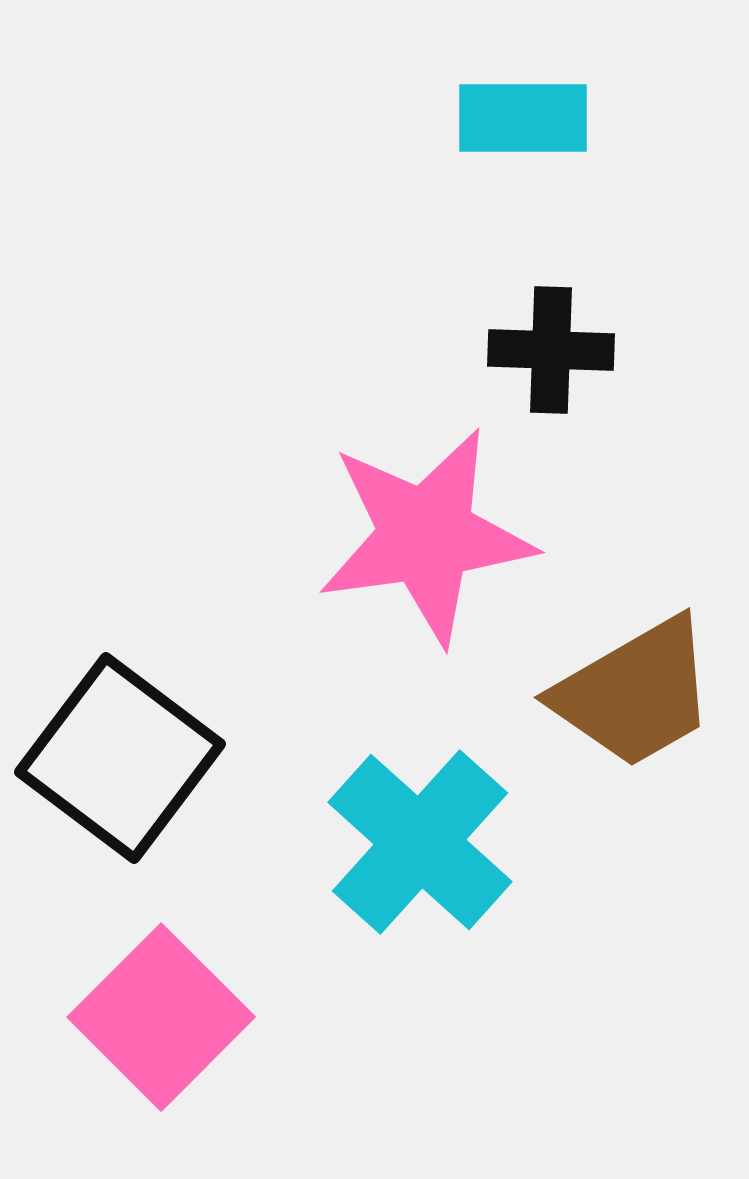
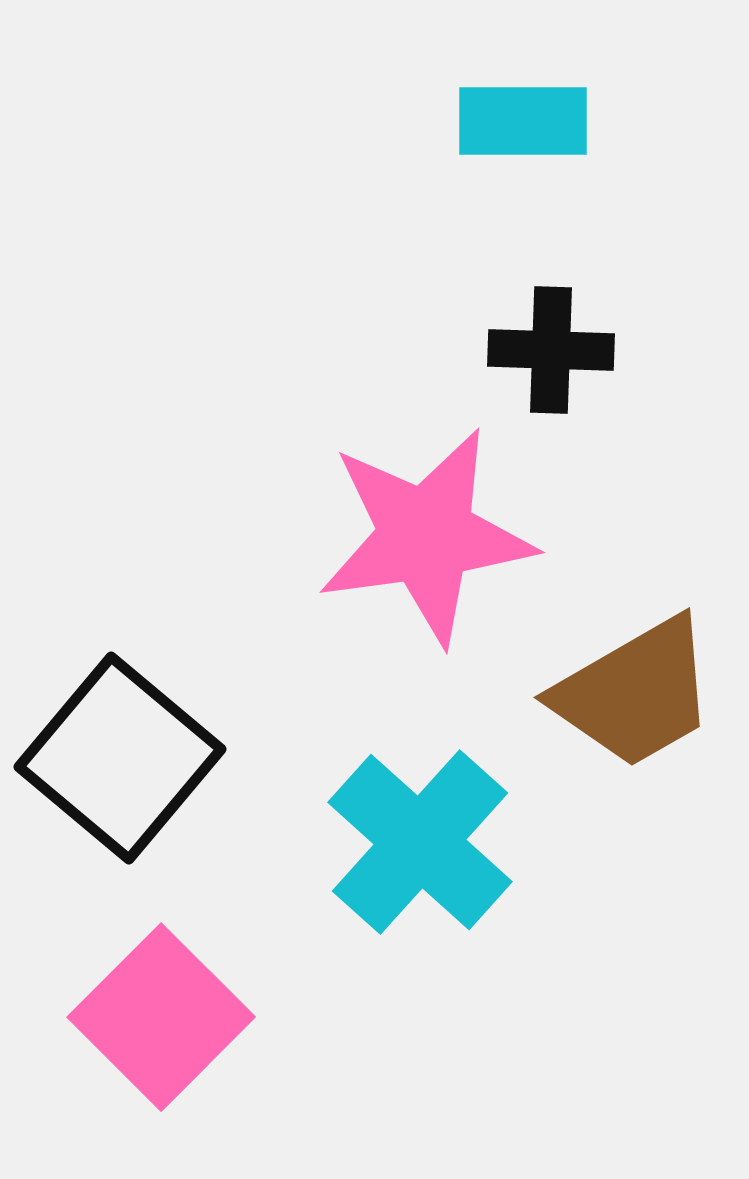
cyan rectangle: moved 3 px down
black square: rotated 3 degrees clockwise
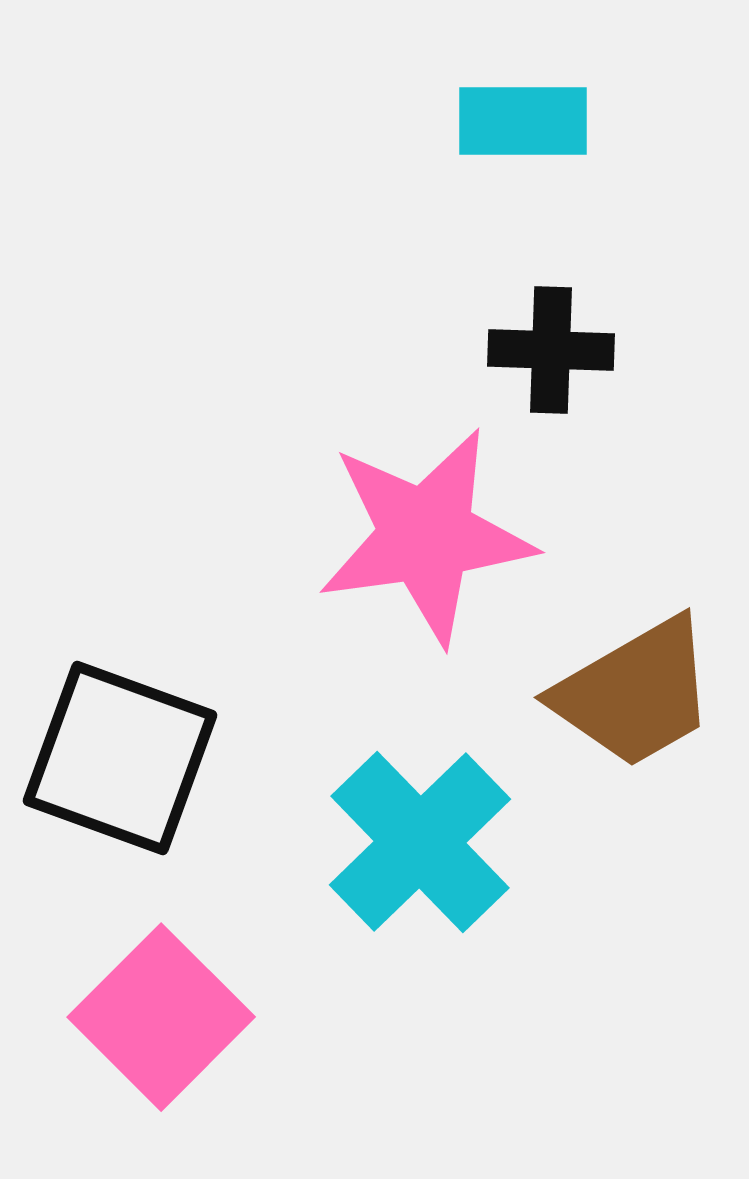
black square: rotated 20 degrees counterclockwise
cyan cross: rotated 4 degrees clockwise
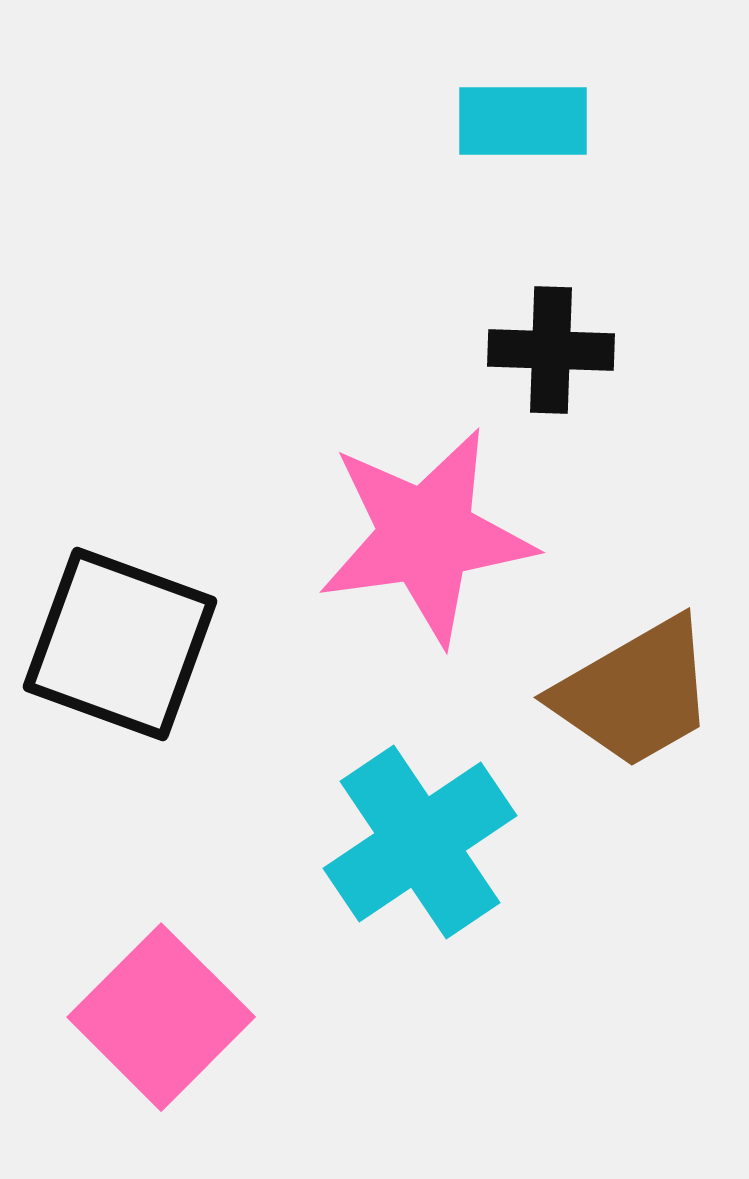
black square: moved 114 px up
cyan cross: rotated 10 degrees clockwise
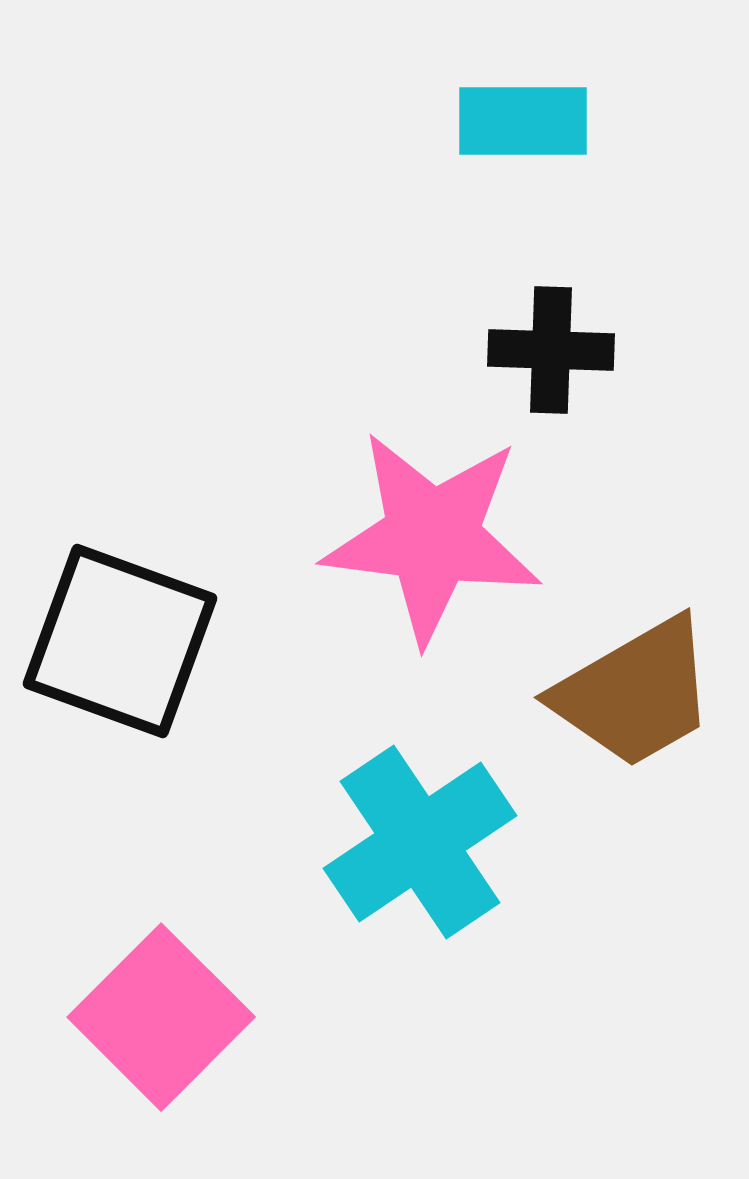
pink star: moved 6 px right, 1 px down; rotated 15 degrees clockwise
black square: moved 3 px up
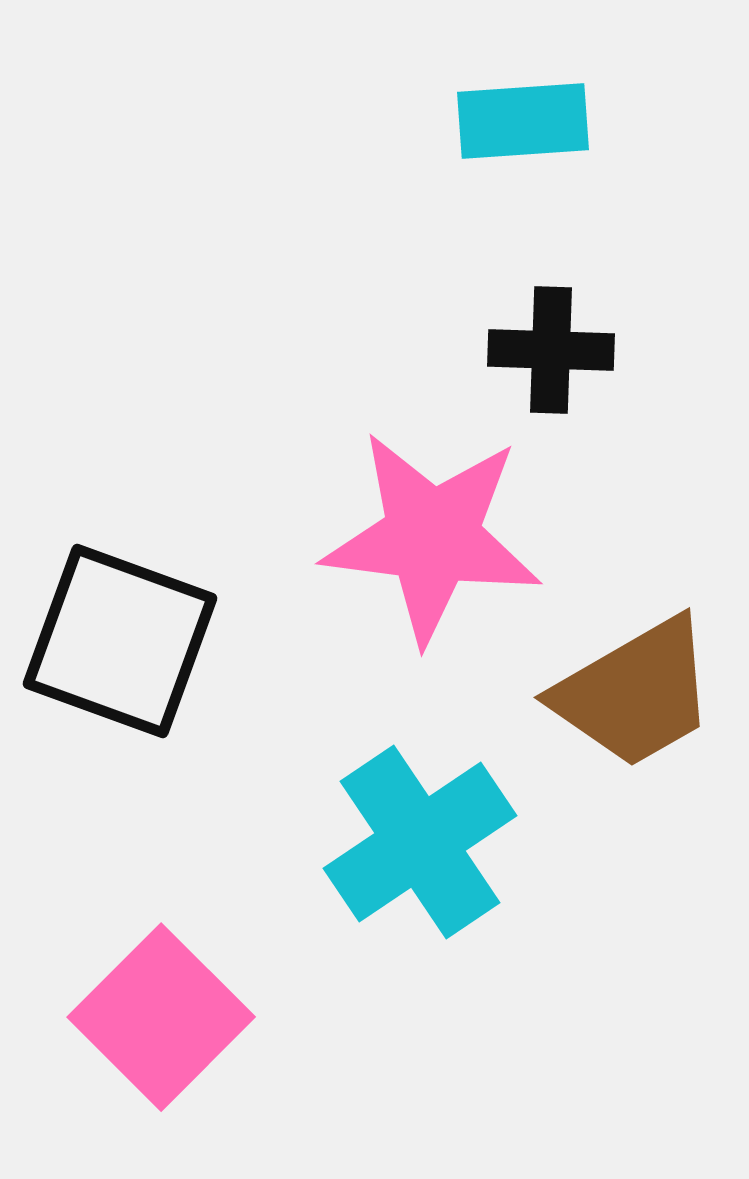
cyan rectangle: rotated 4 degrees counterclockwise
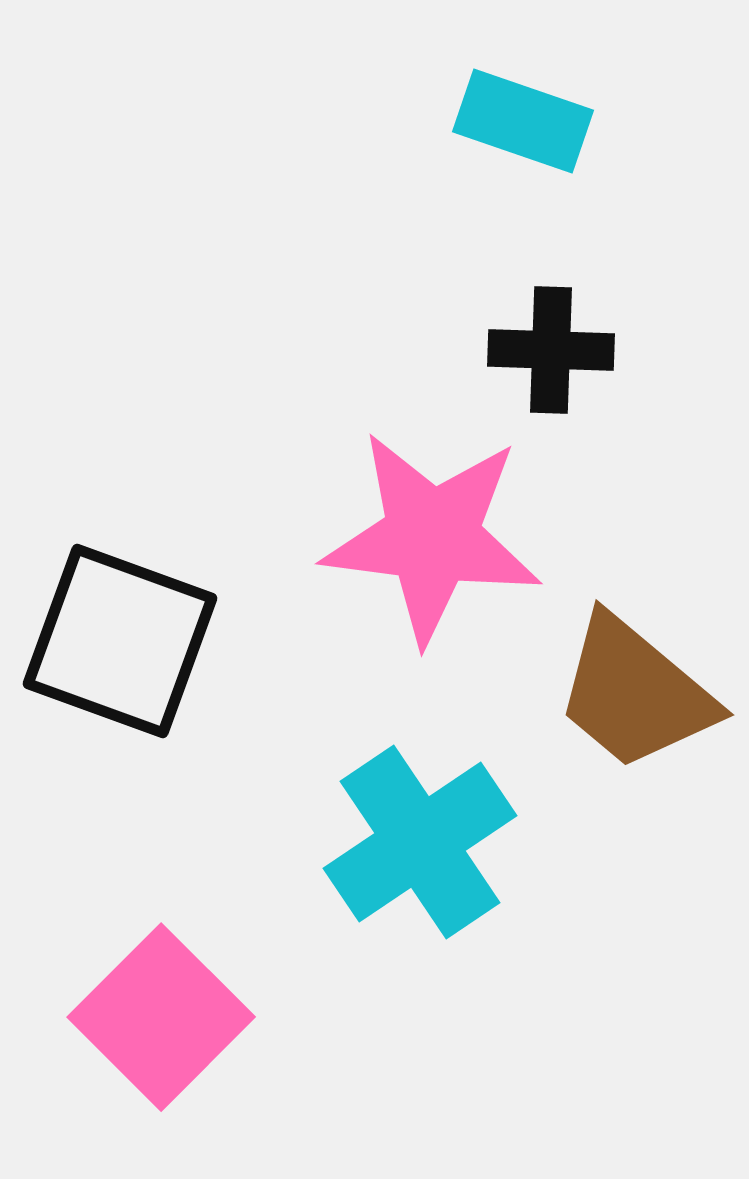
cyan rectangle: rotated 23 degrees clockwise
brown trapezoid: rotated 70 degrees clockwise
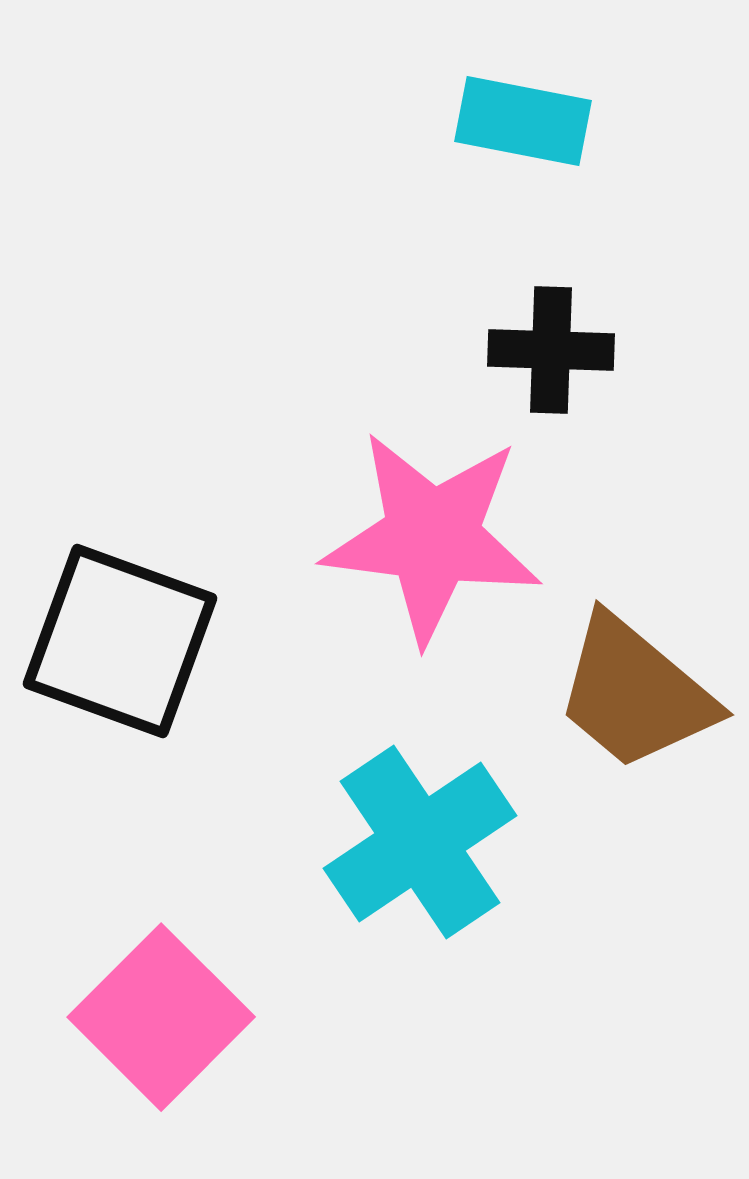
cyan rectangle: rotated 8 degrees counterclockwise
